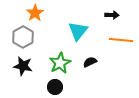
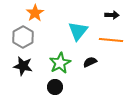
orange line: moved 10 px left
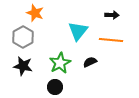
orange star: rotated 18 degrees counterclockwise
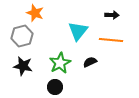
gray hexagon: moved 1 px left, 1 px up; rotated 15 degrees clockwise
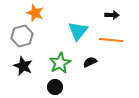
black star: rotated 12 degrees clockwise
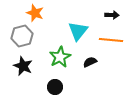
green star: moved 6 px up
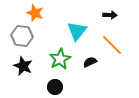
black arrow: moved 2 px left
cyan triangle: moved 1 px left
gray hexagon: rotated 20 degrees clockwise
orange line: moved 1 px right, 5 px down; rotated 40 degrees clockwise
green star: moved 2 px down
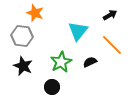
black arrow: rotated 32 degrees counterclockwise
cyan triangle: moved 1 px right
green star: moved 1 px right, 3 px down
black circle: moved 3 px left
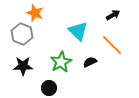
black arrow: moved 3 px right
cyan triangle: rotated 25 degrees counterclockwise
gray hexagon: moved 2 px up; rotated 15 degrees clockwise
black star: rotated 24 degrees counterclockwise
black circle: moved 3 px left, 1 px down
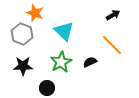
cyan triangle: moved 14 px left
black circle: moved 2 px left
